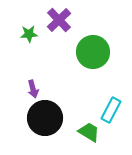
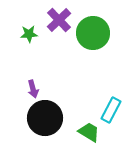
green circle: moved 19 px up
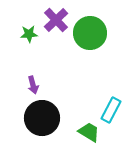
purple cross: moved 3 px left
green circle: moved 3 px left
purple arrow: moved 4 px up
black circle: moved 3 px left
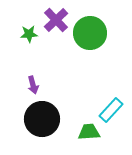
cyan rectangle: rotated 15 degrees clockwise
black circle: moved 1 px down
green trapezoid: rotated 35 degrees counterclockwise
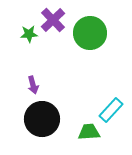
purple cross: moved 3 px left
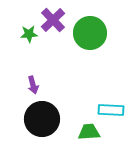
cyan rectangle: rotated 50 degrees clockwise
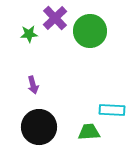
purple cross: moved 2 px right, 2 px up
green circle: moved 2 px up
cyan rectangle: moved 1 px right
black circle: moved 3 px left, 8 px down
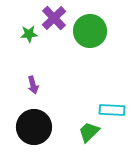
purple cross: moved 1 px left
black circle: moved 5 px left
green trapezoid: rotated 40 degrees counterclockwise
